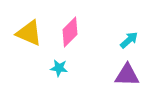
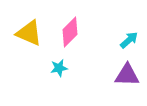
cyan star: rotated 18 degrees counterclockwise
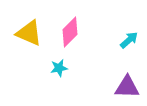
purple triangle: moved 12 px down
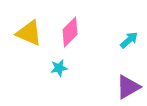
purple triangle: moved 1 px right; rotated 32 degrees counterclockwise
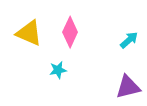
pink diamond: rotated 20 degrees counterclockwise
cyan star: moved 1 px left, 2 px down
purple triangle: rotated 16 degrees clockwise
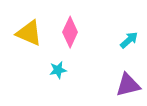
purple triangle: moved 2 px up
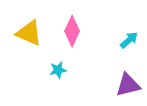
pink diamond: moved 2 px right, 1 px up
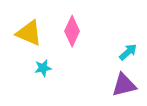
cyan arrow: moved 1 px left, 12 px down
cyan star: moved 15 px left, 2 px up
purple triangle: moved 4 px left
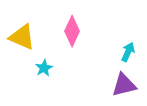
yellow triangle: moved 7 px left, 4 px down
cyan arrow: rotated 24 degrees counterclockwise
cyan star: moved 1 px right; rotated 18 degrees counterclockwise
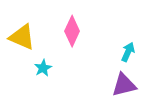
cyan star: moved 1 px left
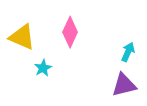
pink diamond: moved 2 px left, 1 px down
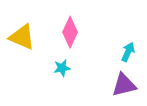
cyan star: moved 19 px right; rotated 18 degrees clockwise
